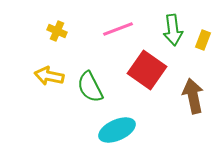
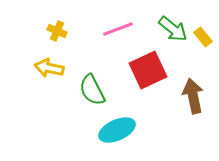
green arrow: moved 1 px up; rotated 44 degrees counterclockwise
yellow rectangle: moved 3 px up; rotated 60 degrees counterclockwise
red square: moved 1 px right; rotated 30 degrees clockwise
yellow arrow: moved 8 px up
green semicircle: moved 2 px right, 3 px down
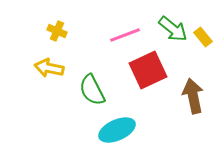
pink line: moved 7 px right, 6 px down
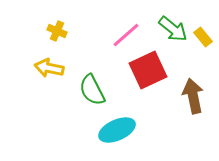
pink line: moved 1 px right; rotated 20 degrees counterclockwise
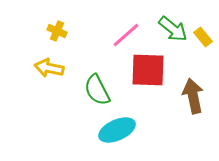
red square: rotated 27 degrees clockwise
green semicircle: moved 5 px right
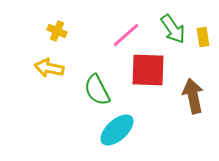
green arrow: rotated 16 degrees clockwise
yellow rectangle: rotated 30 degrees clockwise
cyan ellipse: rotated 18 degrees counterclockwise
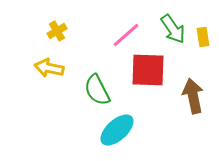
yellow cross: rotated 36 degrees clockwise
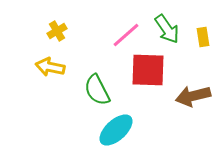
green arrow: moved 6 px left
yellow arrow: moved 1 px right, 1 px up
brown arrow: rotated 92 degrees counterclockwise
cyan ellipse: moved 1 px left
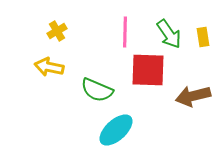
green arrow: moved 2 px right, 5 px down
pink line: moved 1 px left, 3 px up; rotated 48 degrees counterclockwise
yellow arrow: moved 1 px left
green semicircle: rotated 40 degrees counterclockwise
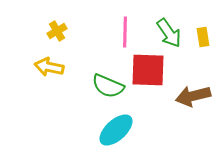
green arrow: moved 1 px up
green semicircle: moved 11 px right, 4 px up
